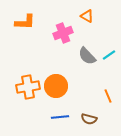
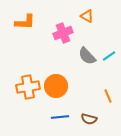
cyan line: moved 1 px down
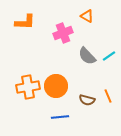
brown semicircle: moved 2 px left, 19 px up
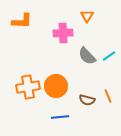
orange triangle: rotated 32 degrees clockwise
orange L-shape: moved 3 px left, 1 px up
pink cross: rotated 18 degrees clockwise
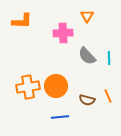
cyan line: moved 2 px down; rotated 56 degrees counterclockwise
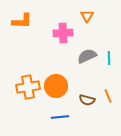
gray semicircle: rotated 108 degrees clockwise
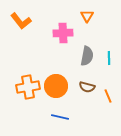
orange L-shape: moved 1 px left; rotated 50 degrees clockwise
gray semicircle: rotated 126 degrees clockwise
brown semicircle: moved 13 px up
blue line: rotated 18 degrees clockwise
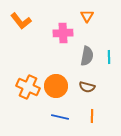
cyan line: moved 1 px up
orange cross: rotated 35 degrees clockwise
orange line: moved 16 px left, 20 px down; rotated 24 degrees clockwise
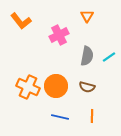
pink cross: moved 4 px left, 2 px down; rotated 24 degrees counterclockwise
cyan line: rotated 56 degrees clockwise
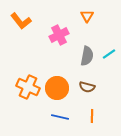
cyan line: moved 3 px up
orange circle: moved 1 px right, 2 px down
